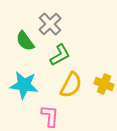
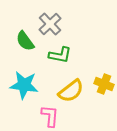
green L-shape: rotated 40 degrees clockwise
yellow semicircle: moved 6 px down; rotated 24 degrees clockwise
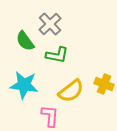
green L-shape: moved 3 px left
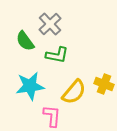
cyan star: moved 6 px right, 1 px down; rotated 16 degrees counterclockwise
yellow semicircle: moved 3 px right, 1 px down; rotated 12 degrees counterclockwise
pink L-shape: moved 2 px right
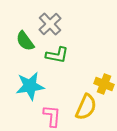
yellow semicircle: moved 12 px right, 15 px down; rotated 16 degrees counterclockwise
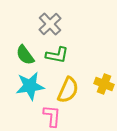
green semicircle: moved 14 px down
yellow semicircle: moved 18 px left, 17 px up
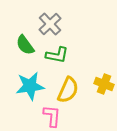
green semicircle: moved 10 px up
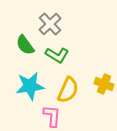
green L-shape: rotated 20 degrees clockwise
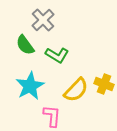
gray cross: moved 7 px left, 4 px up
cyan star: rotated 20 degrees counterclockwise
yellow semicircle: moved 8 px right; rotated 20 degrees clockwise
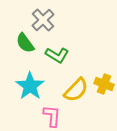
green semicircle: moved 2 px up
cyan star: rotated 8 degrees counterclockwise
